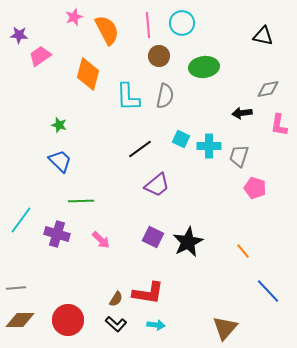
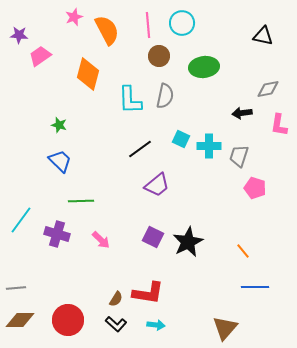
cyan L-shape: moved 2 px right, 3 px down
blue line: moved 13 px left, 4 px up; rotated 48 degrees counterclockwise
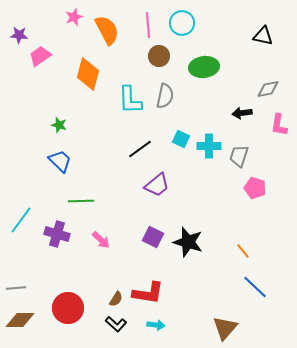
black star: rotated 28 degrees counterclockwise
blue line: rotated 44 degrees clockwise
red circle: moved 12 px up
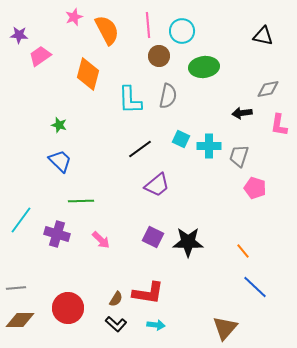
cyan circle: moved 8 px down
gray semicircle: moved 3 px right
black star: rotated 16 degrees counterclockwise
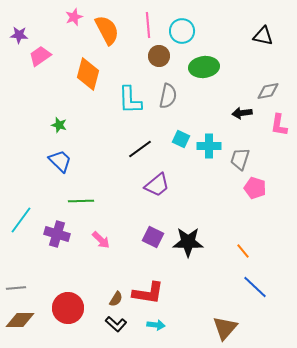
gray diamond: moved 2 px down
gray trapezoid: moved 1 px right, 3 px down
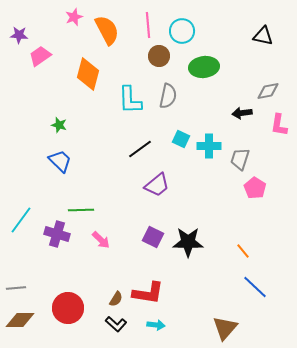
pink pentagon: rotated 15 degrees clockwise
green line: moved 9 px down
